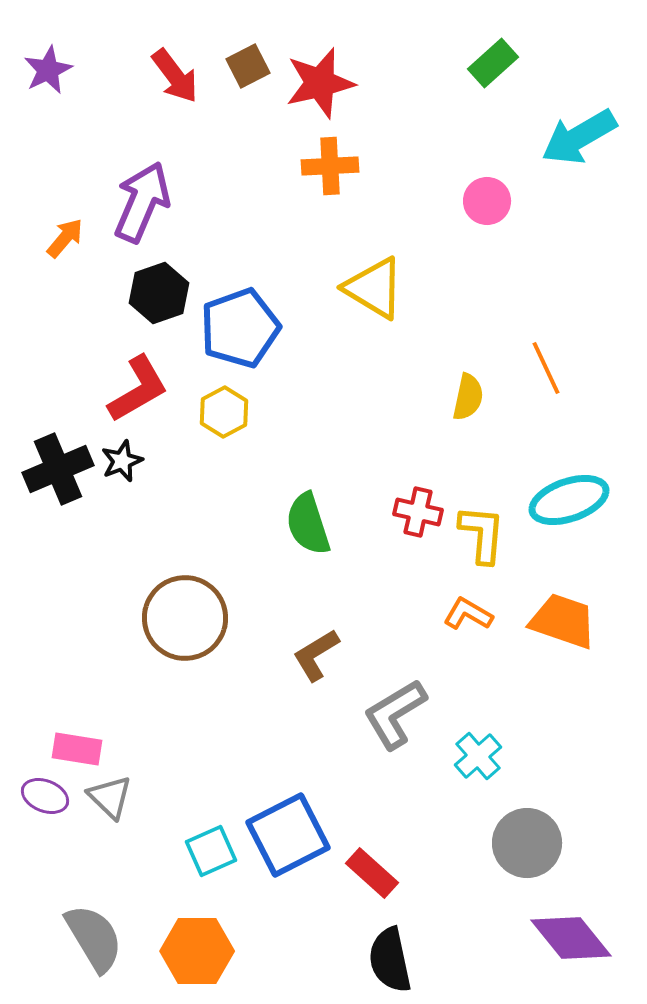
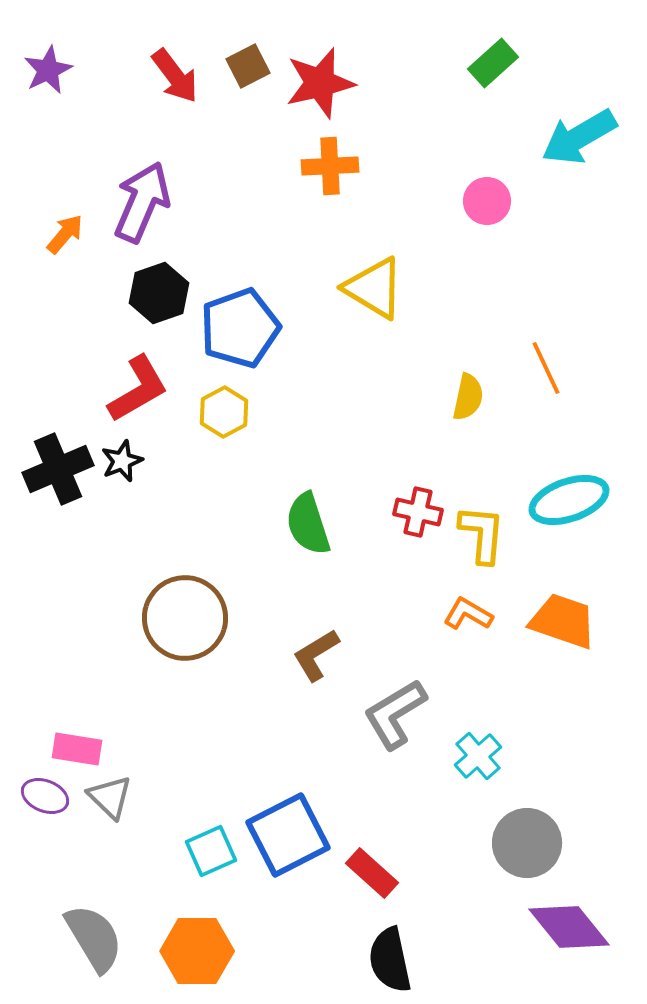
orange arrow: moved 4 px up
purple diamond: moved 2 px left, 11 px up
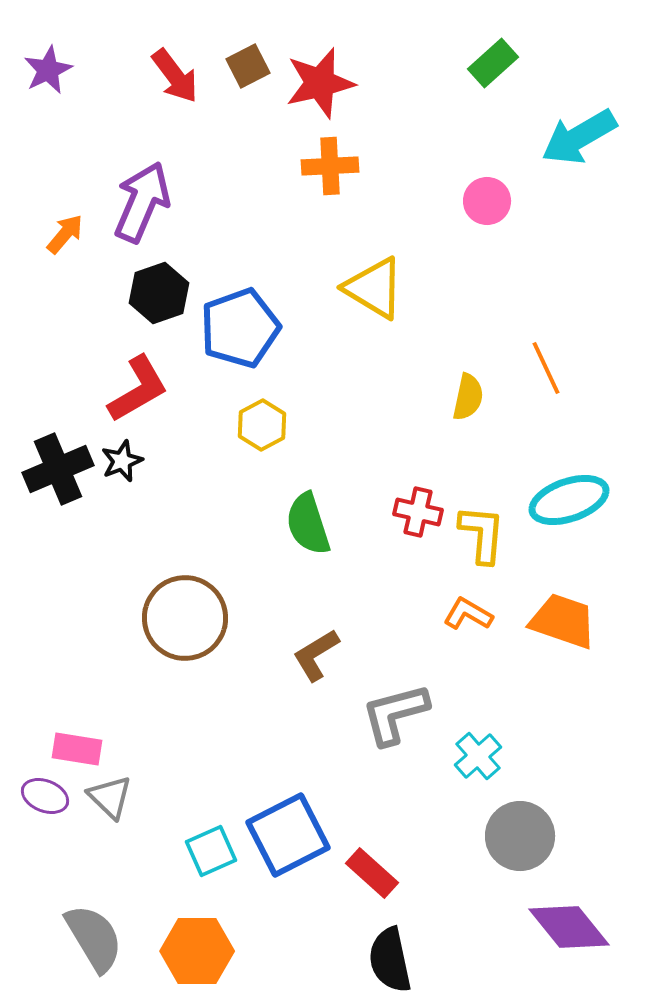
yellow hexagon: moved 38 px right, 13 px down
gray L-shape: rotated 16 degrees clockwise
gray circle: moved 7 px left, 7 px up
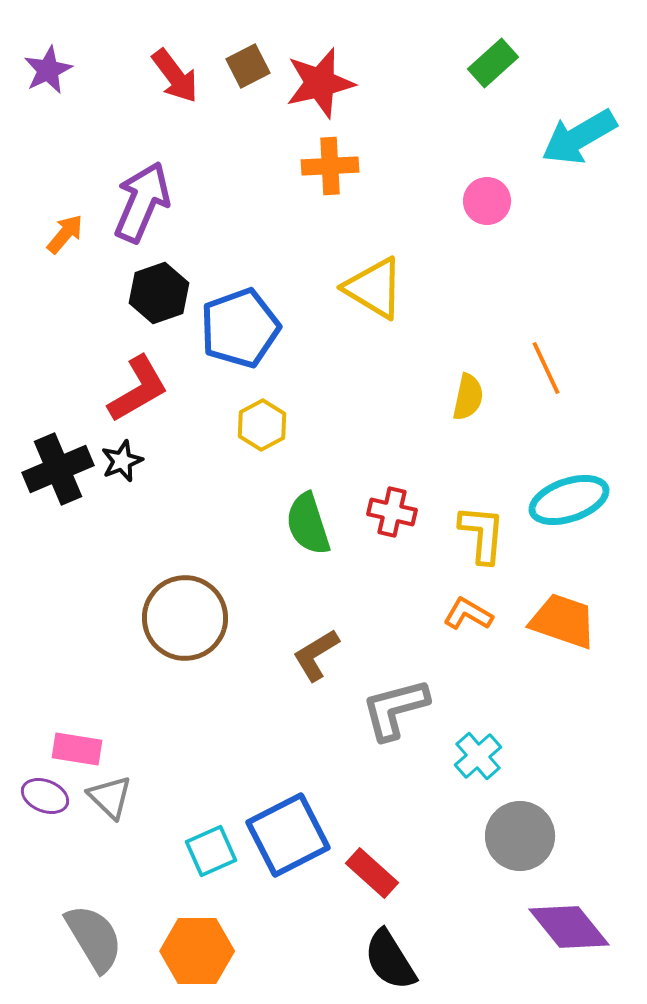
red cross: moved 26 px left
gray L-shape: moved 5 px up
black semicircle: rotated 20 degrees counterclockwise
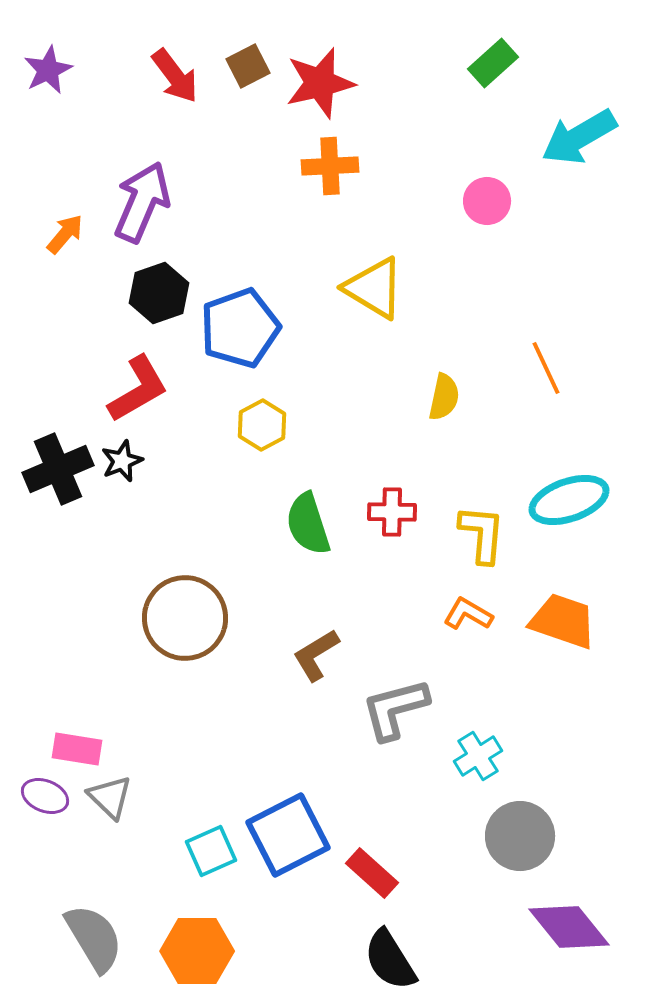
yellow semicircle: moved 24 px left
red cross: rotated 12 degrees counterclockwise
cyan cross: rotated 9 degrees clockwise
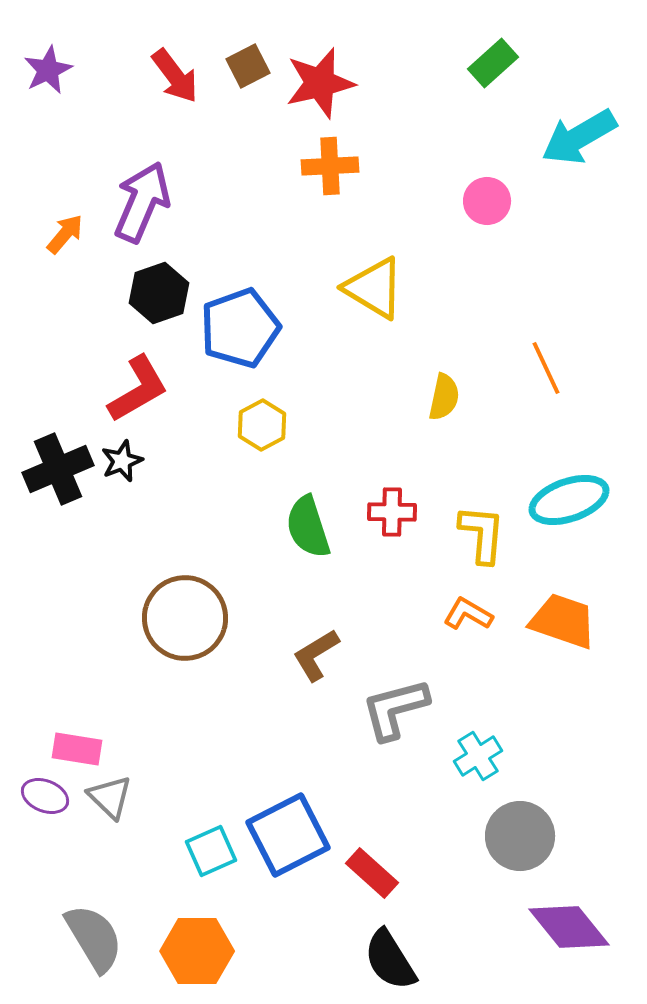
green semicircle: moved 3 px down
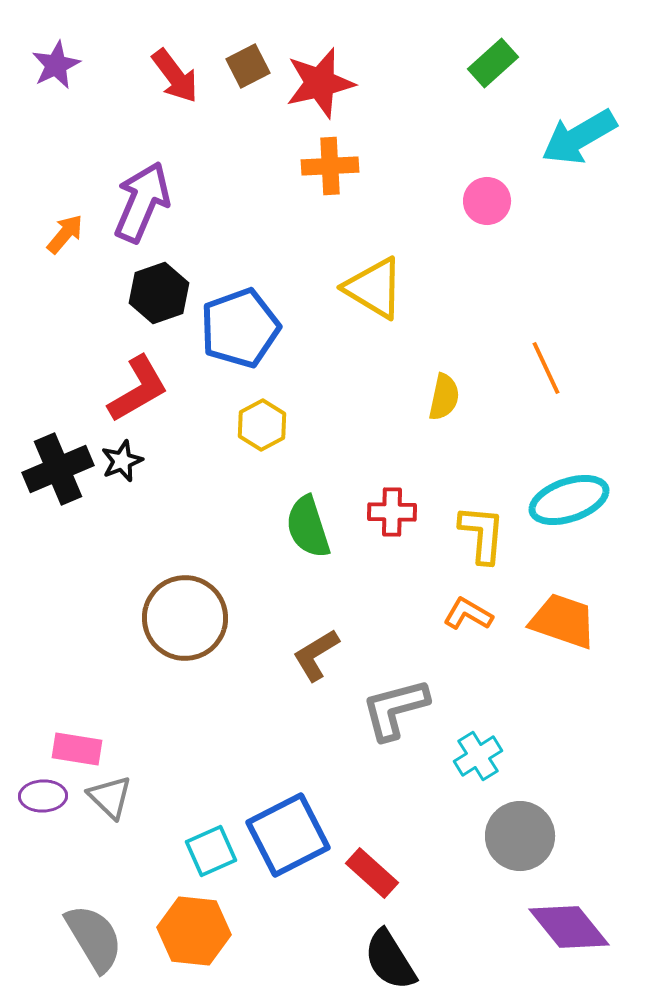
purple star: moved 8 px right, 5 px up
purple ellipse: moved 2 px left; rotated 24 degrees counterclockwise
orange hexagon: moved 3 px left, 20 px up; rotated 6 degrees clockwise
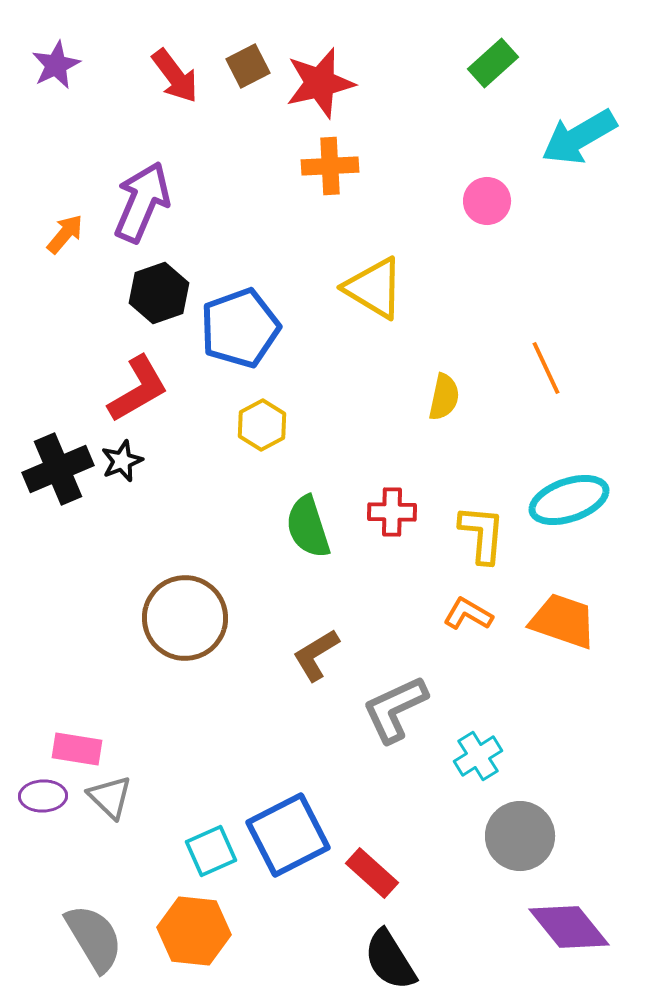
gray L-shape: rotated 10 degrees counterclockwise
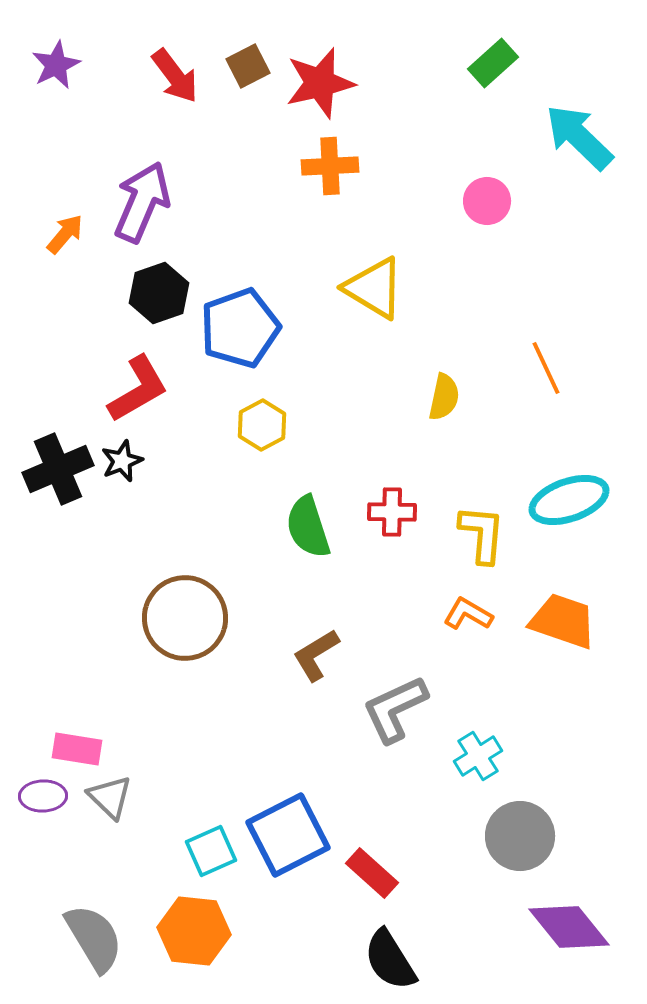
cyan arrow: rotated 74 degrees clockwise
